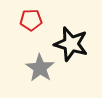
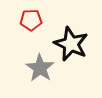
black star: rotated 8 degrees clockwise
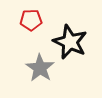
black star: moved 1 px left, 2 px up
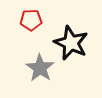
black star: moved 1 px right, 1 px down
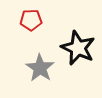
black star: moved 7 px right, 5 px down
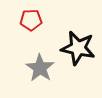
black star: rotated 12 degrees counterclockwise
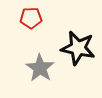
red pentagon: moved 2 px up
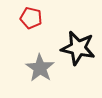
red pentagon: rotated 15 degrees clockwise
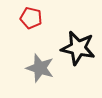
gray star: rotated 16 degrees counterclockwise
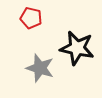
black star: moved 1 px left
